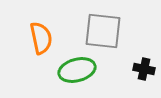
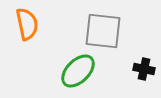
orange semicircle: moved 14 px left, 14 px up
green ellipse: moved 1 px right, 1 px down; rotated 30 degrees counterclockwise
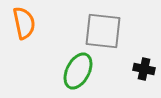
orange semicircle: moved 3 px left, 1 px up
green ellipse: rotated 18 degrees counterclockwise
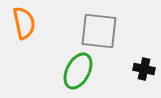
gray square: moved 4 px left
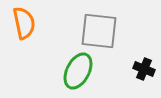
black cross: rotated 10 degrees clockwise
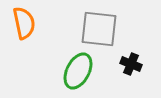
gray square: moved 2 px up
black cross: moved 13 px left, 5 px up
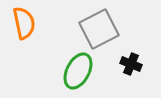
gray square: rotated 33 degrees counterclockwise
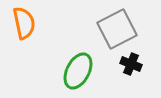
gray square: moved 18 px right
